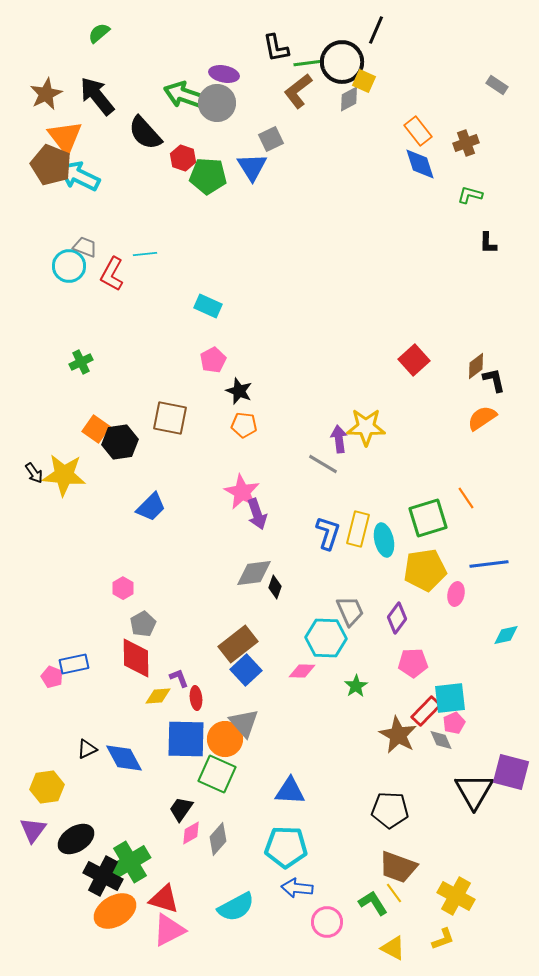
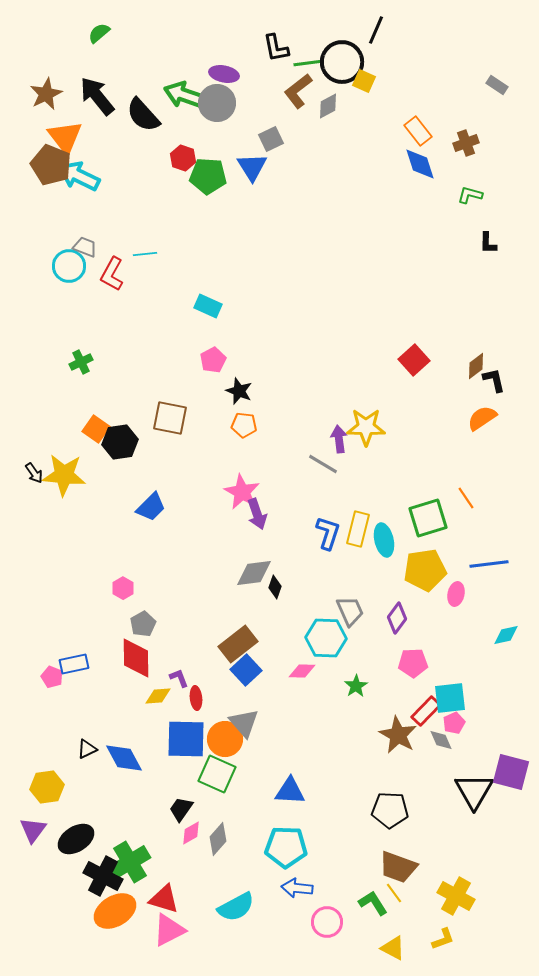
gray diamond at (349, 99): moved 21 px left, 7 px down
black semicircle at (145, 133): moved 2 px left, 18 px up
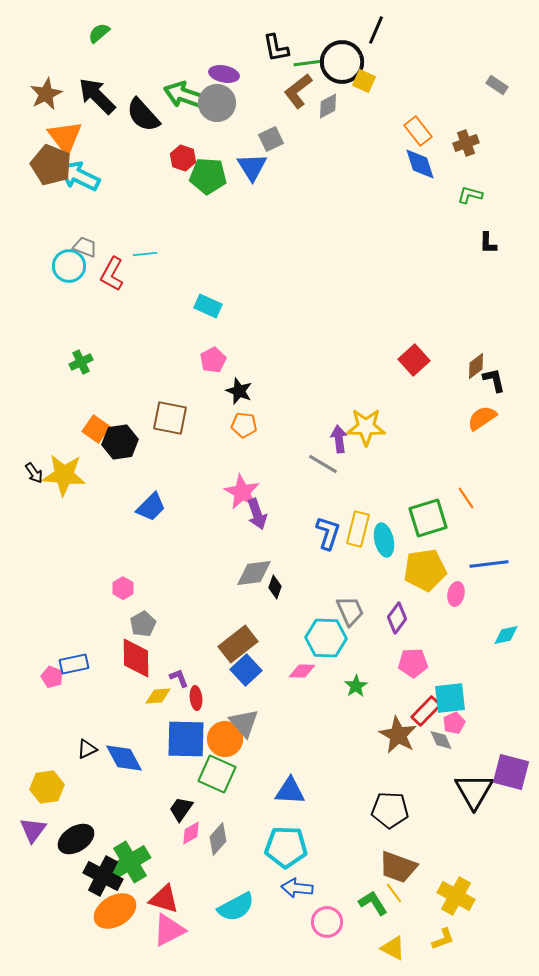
black arrow at (97, 96): rotated 6 degrees counterclockwise
